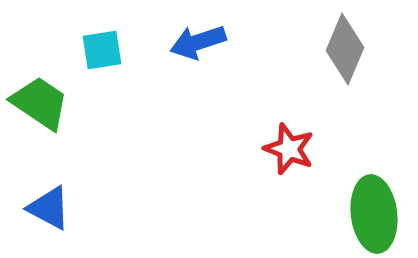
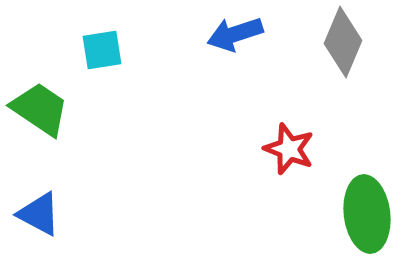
blue arrow: moved 37 px right, 8 px up
gray diamond: moved 2 px left, 7 px up
green trapezoid: moved 6 px down
blue triangle: moved 10 px left, 6 px down
green ellipse: moved 7 px left
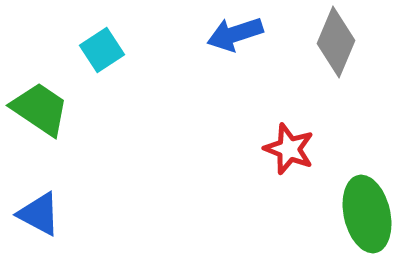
gray diamond: moved 7 px left
cyan square: rotated 24 degrees counterclockwise
green ellipse: rotated 6 degrees counterclockwise
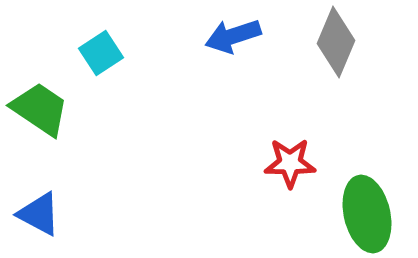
blue arrow: moved 2 px left, 2 px down
cyan square: moved 1 px left, 3 px down
red star: moved 1 px right, 14 px down; rotated 21 degrees counterclockwise
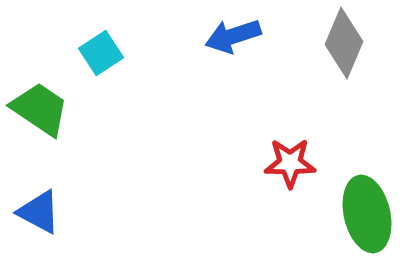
gray diamond: moved 8 px right, 1 px down
blue triangle: moved 2 px up
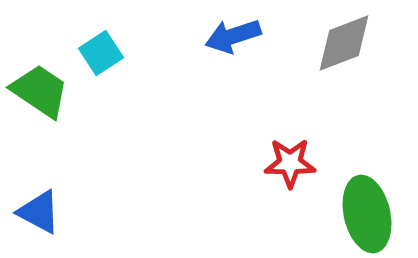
gray diamond: rotated 46 degrees clockwise
green trapezoid: moved 18 px up
